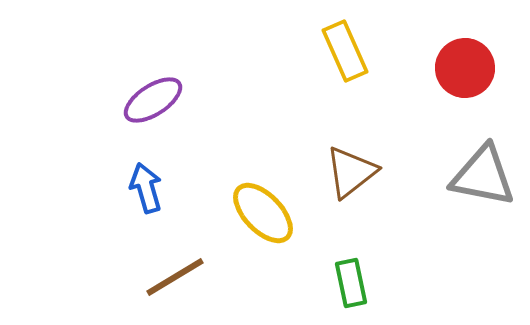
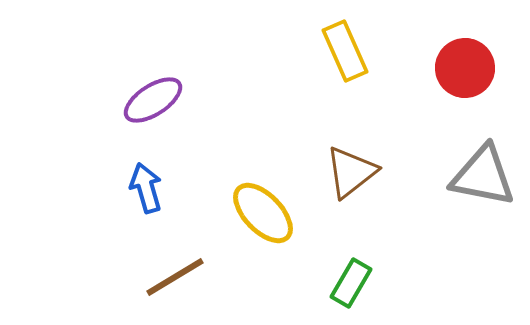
green rectangle: rotated 42 degrees clockwise
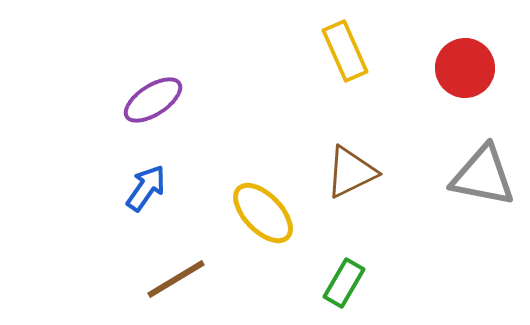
brown triangle: rotated 12 degrees clockwise
blue arrow: rotated 51 degrees clockwise
brown line: moved 1 px right, 2 px down
green rectangle: moved 7 px left
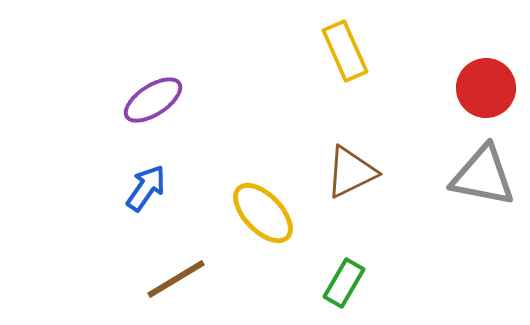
red circle: moved 21 px right, 20 px down
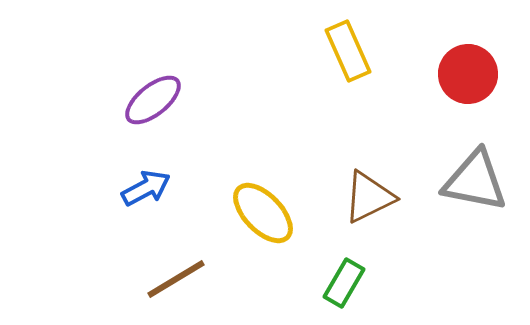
yellow rectangle: moved 3 px right
red circle: moved 18 px left, 14 px up
purple ellipse: rotated 6 degrees counterclockwise
brown triangle: moved 18 px right, 25 px down
gray triangle: moved 8 px left, 5 px down
blue arrow: rotated 27 degrees clockwise
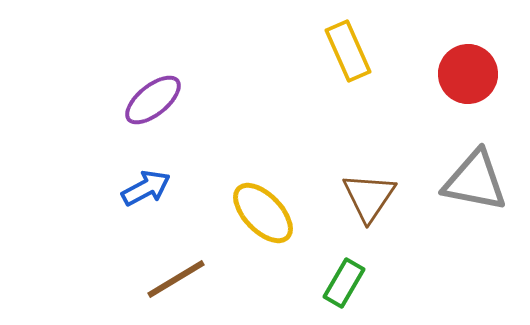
brown triangle: rotated 30 degrees counterclockwise
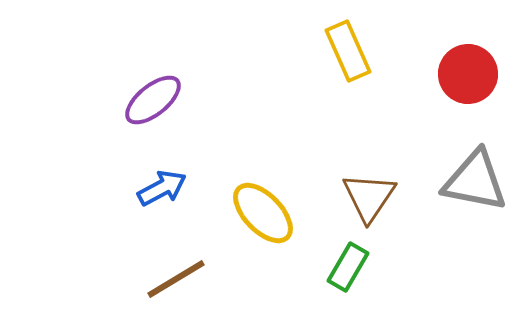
blue arrow: moved 16 px right
green rectangle: moved 4 px right, 16 px up
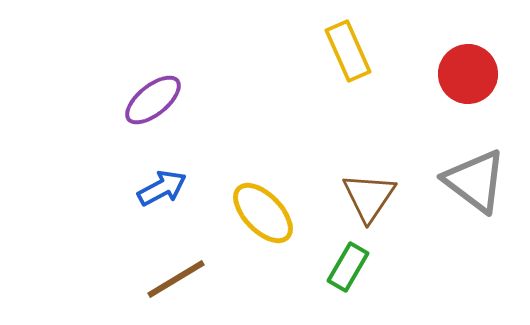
gray triangle: rotated 26 degrees clockwise
